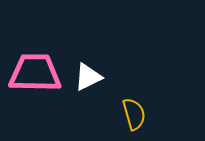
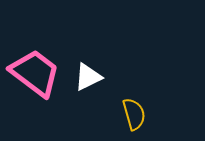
pink trapezoid: rotated 36 degrees clockwise
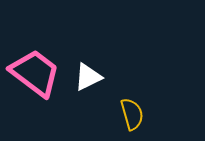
yellow semicircle: moved 2 px left
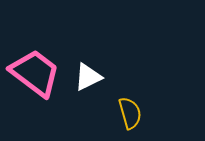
yellow semicircle: moved 2 px left, 1 px up
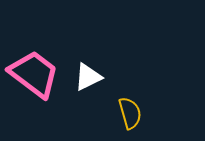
pink trapezoid: moved 1 px left, 1 px down
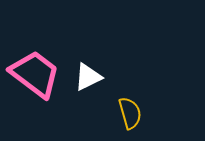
pink trapezoid: moved 1 px right
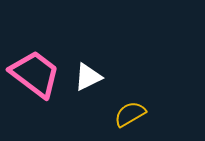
yellow semicircle: moved 1 px down; rotated 104 degrees counterclockwise
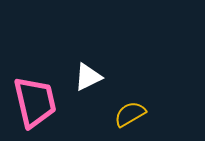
pink trapezoid: moved 28 px down; rotated 40 degrees clockwise
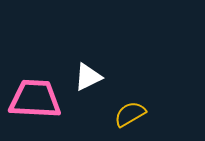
pink trapezoid: moved 3 px up; rotated 74 degrees counterclockwise
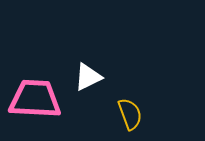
yellow semicircle: rotated 100 degrees clockwise
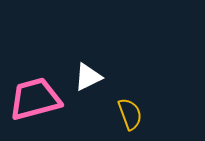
pink trapezoid: rotated 18 degrees counterclockwise
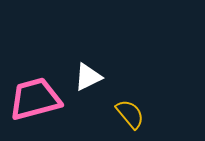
yellow semicircle: rotated 20 degrees counterclockwise
